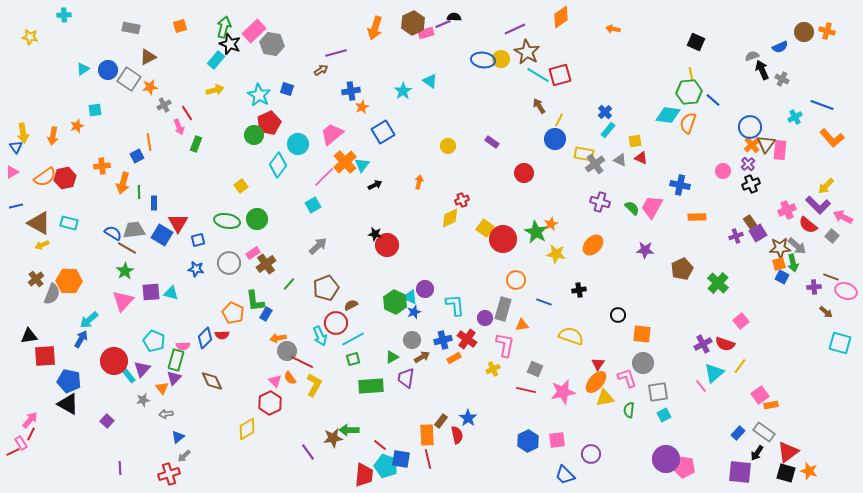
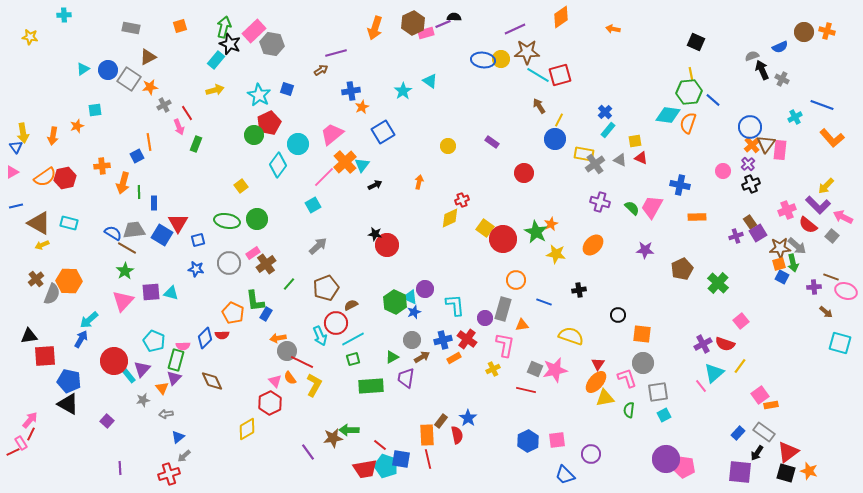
brown star at (527, 52): rotated 30 degrees counterclockwise
pink star at (563, 392): moved 8 px left, 22 px up
red trapezoid at (364, 475): moved 1 px right, 6 px up; rotated 75 degrees clockwise
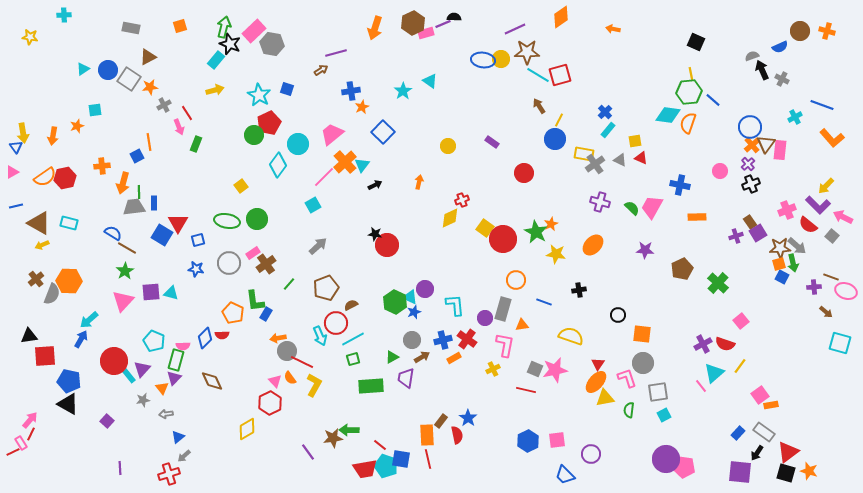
brown circle at (804, 32): moved 4 px left, 1 px up
blue square at (383, 132): rotated 15 degrees counterclockwise
pink circle at (723, 171): moved 3 px left
gray trapezoid at (134, 230): moved 23 px up
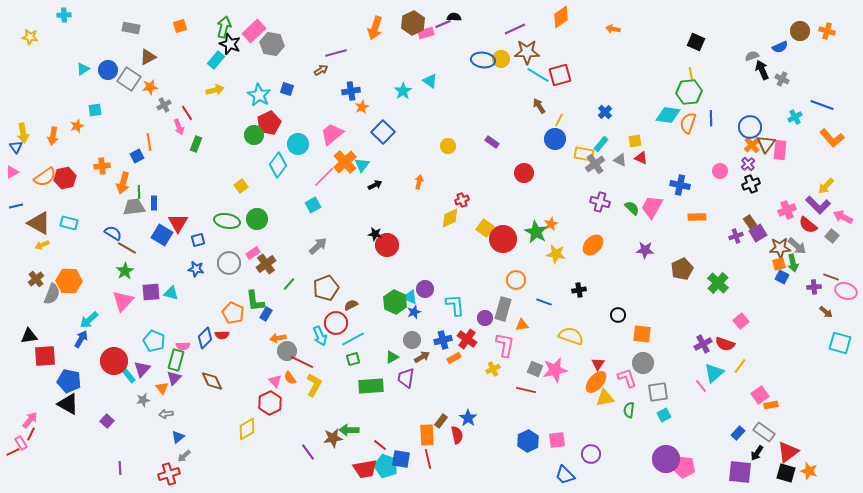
blue line at (713, 100): moved 2 px left, 18 px down; rotated 49 degrees clockwise
cyan rectangle at (608, 130): moved 7 px left, 14 px down
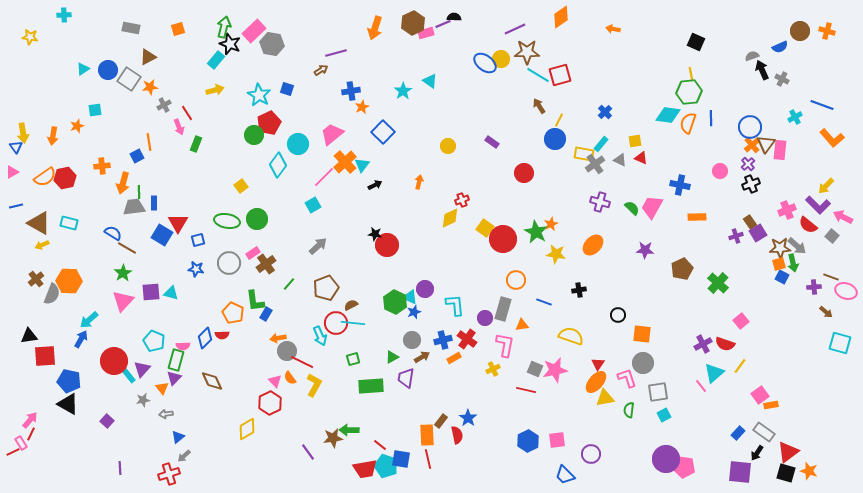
orange square at (180, 26): moved 2 px left, 3 px down
blue ellipse at (483, 60): moved 2 px right, 3 px down; rotated 30 degrees clockwise
green star at (125, 271): moved 2 px left, 2 px down
cyan line at (353, 339): moved 16 px up; rotated 35 degrees clockwise
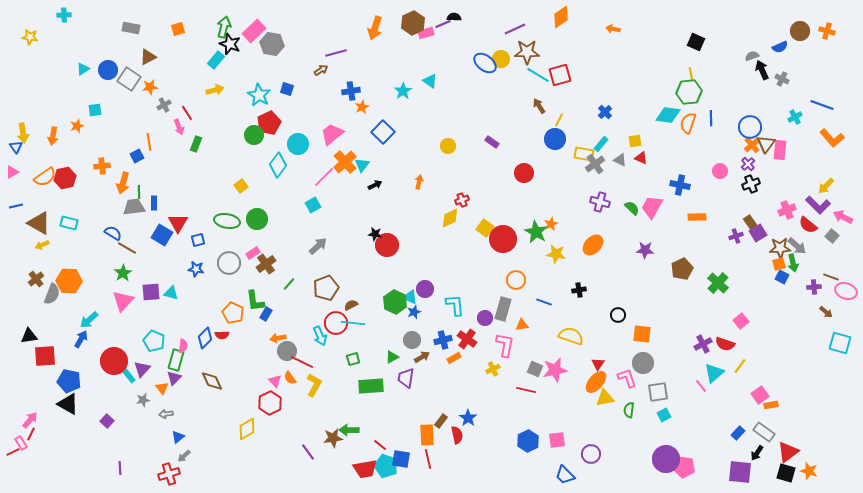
pink semicircle at (183, 346): rotated 80 degrees counterclockwise
